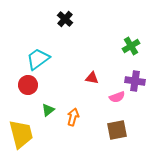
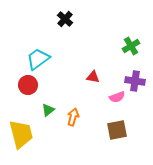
red triangle: moved 1 px right, 1 px up
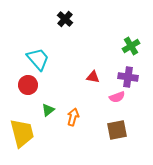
cyan trapezoid: rotated 85 degrees clockwise
purple cross: moved 7 px left, 4 px up
yellow trapezoid: moved 1 px right, 1 px up
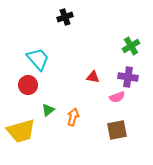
black cross: moved 2 px up; rotated 28 degrees clockwise
yellow trapezoid: moved 1 px left, 2 px up; rotated 88 degrees clockwise
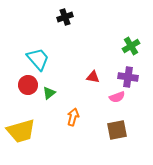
green triangle: moved 1 px right, 17 px up
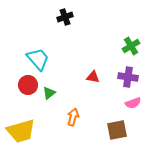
pink semicircle: moved 16 px right, 6 px down
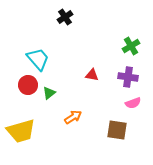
black cross: rotated 14 degrees counterclockwise
red triangle: moved 1 px left, 2 px up
orange arrow: rotated 42 degrees clockwise
brown square: rotated 20 degrees clockwise
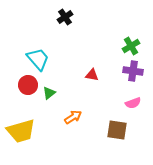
purple cross: moved 5 px right, 6 px up
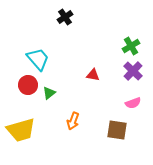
purple cross: rotated 36 degrees clockwise
red triangle: moved 1 px right
orange arrow: moved 4 px down; rotated 144 degrees clockwise
yellow trapezoid: moved 1 px up
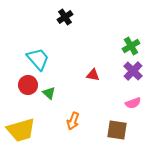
green triangle: rotated 40 degrees counterclockwise
